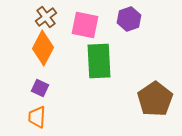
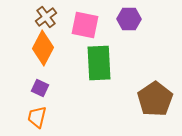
purple hexagon: rotated 20 degrees clockwise
green rectangle: moved 2 px down
orange trapezoid: rotated 10 degrees clockwise
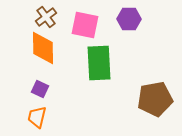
orange diamond: rotated 28 degrees counterclockwise
purple square: moved 1 px down
brown pentagon: rotated 24 degrees clockwise
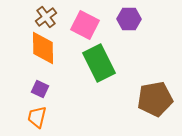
pink square: rotated 16 degrees clockwise
green rectangle: rotated 24 degrees counterclockwise
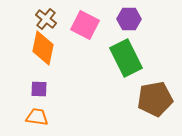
brown cross: moved 2 px down; rotated 15 degrees counterclockwise
orange diamond: rotated 12 degrees clockwise
green rectangle: moved 27 px right, 5 px up
purple square: moved 1 px left; rotated 24 degrees counterclockwise
orange trapezoid: rotated 85 degrees clockwise
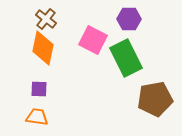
pink square: moved 8 px right, 15 px down
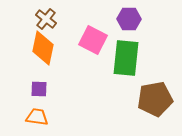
green rectangle: rotated 33 degrees clockwise
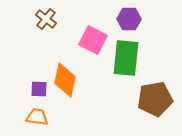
orange diamond: moved 22 px right, 32 px down
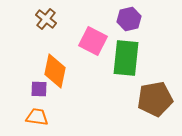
purple hexagon: rotated 15 degrees counterclockwise
pink square: moved 1 px down
orange diamond: moved 10 px left, 9 px up
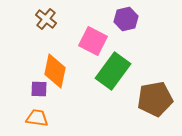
purple hexagon: moved 3 px left
green rectangle: moved 13 px left, 13 px down; rotated 30 degrees clockwise
orange trapezoid: moved 1 px down
